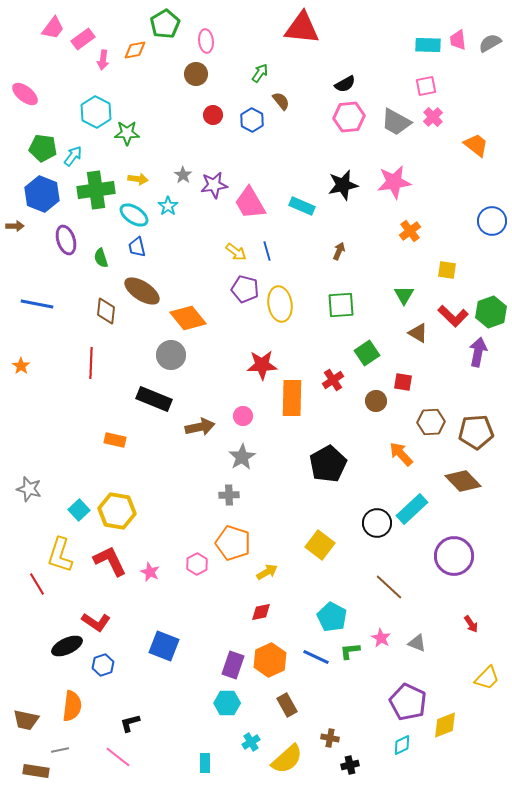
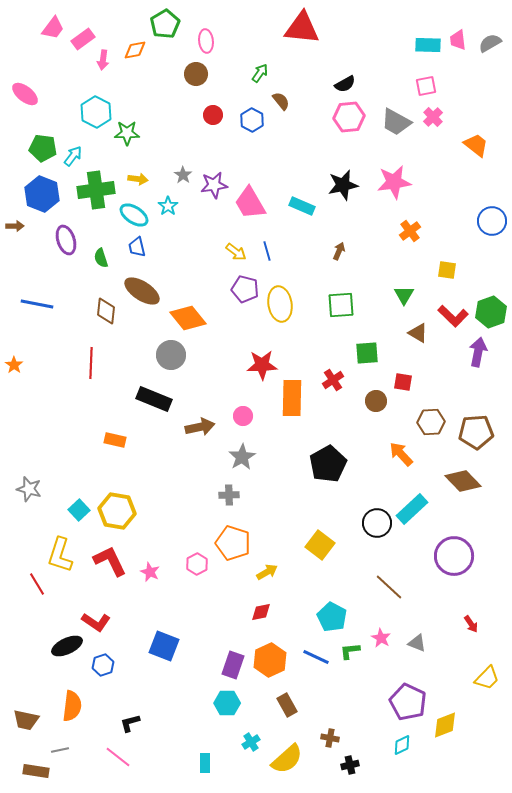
green square at (367, 353): rotated 30 degrees clockwise
orange star at (21, 366): moved 7 px left, 1 px up
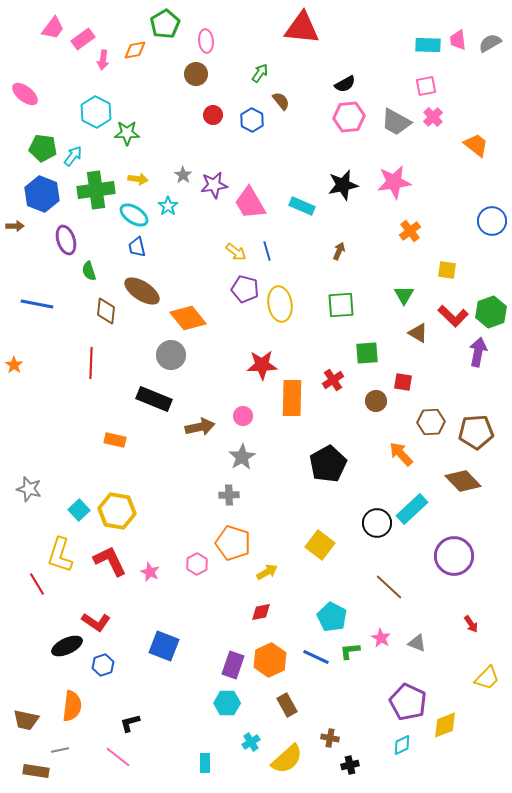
green semicircle at (101, 258): moved 12 px left, 13 px down
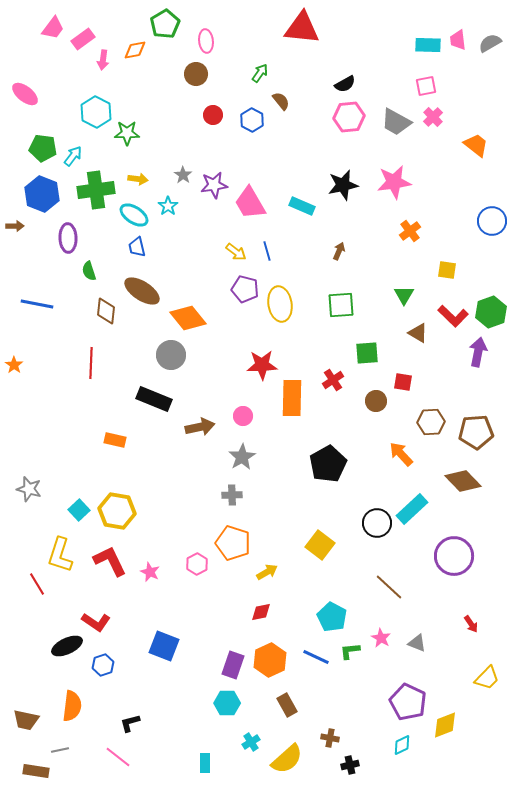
purple ellipse at (66, 240): moved 2 px right, 2 px up; rotated 16 degrees clockwise
gray cross at (229, 495): moved 3 px right
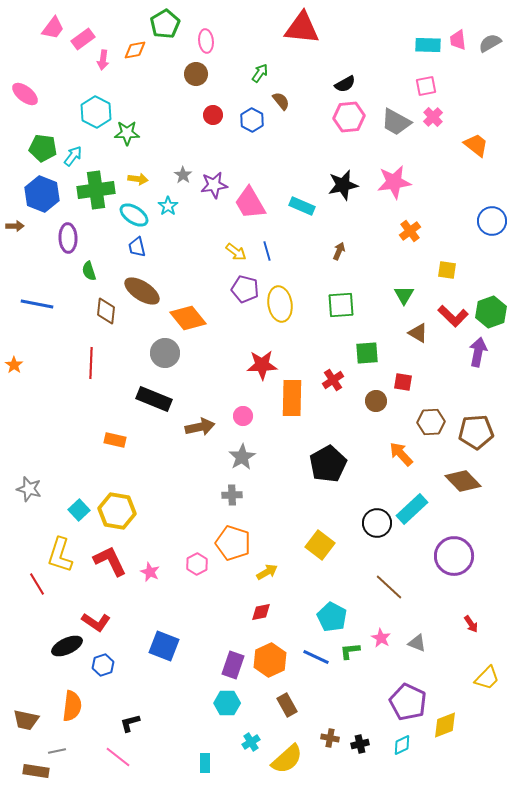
gray circle at (171, 355): moved 6 px left, 2 px up
gray line at (60, 750): moved 3 px left, 1 px down
black cross at (350, 765): moved 10 px right, 21 px up
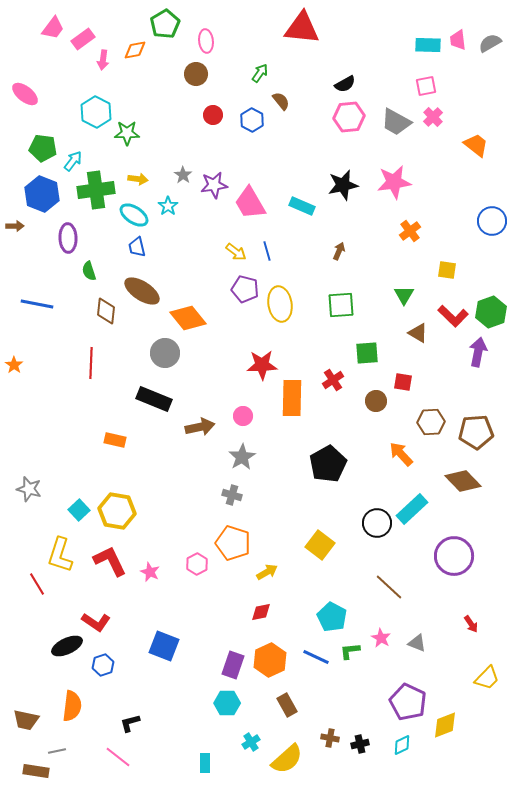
cyan arrow at (73, 156): moved 5 px down
gray cross at (232, 495): rotated 18 degrees clockwise
